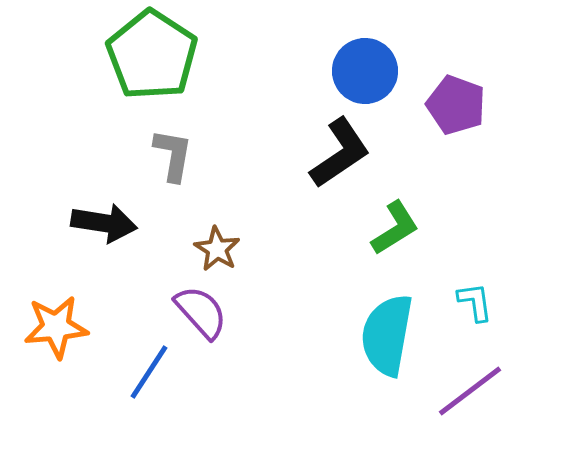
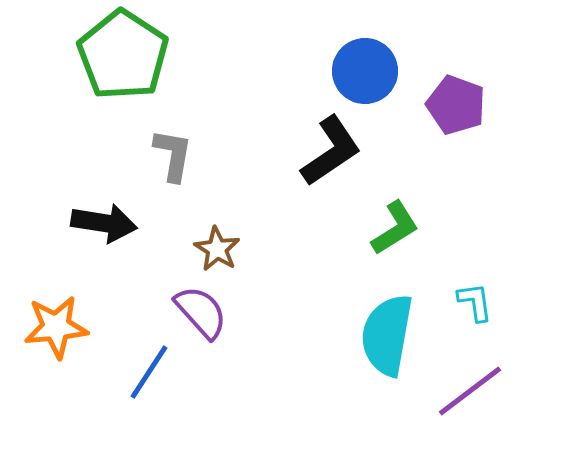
green pentagon: moved 29 px left
black L-shape: moved 9 px left, 2 px up
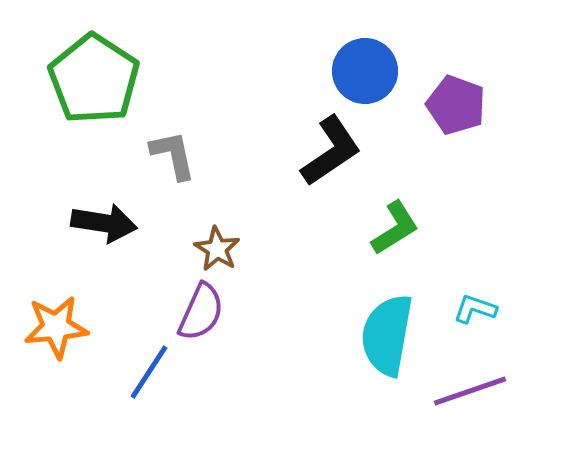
green pentagon: moved 29 px left, 24 px down
gray L-shape: rotated 22 degrees counterclockwise
cyan L-shape: moved 7 px down; rotated 63 degrees counterclockwise
purple semicircle: rotated 66 degrees clockwise
purple line: rotated 18 degrees clockwise
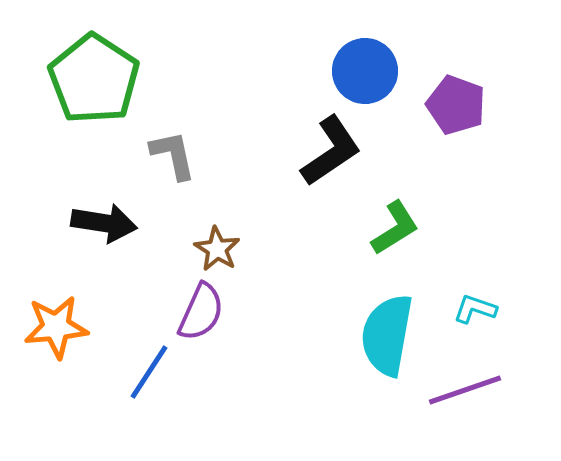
purple line: moved 5 px left, 1 px up
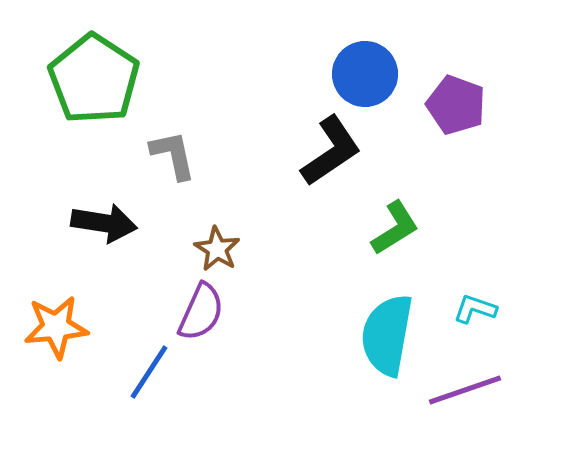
blue circle: moved 3 px down
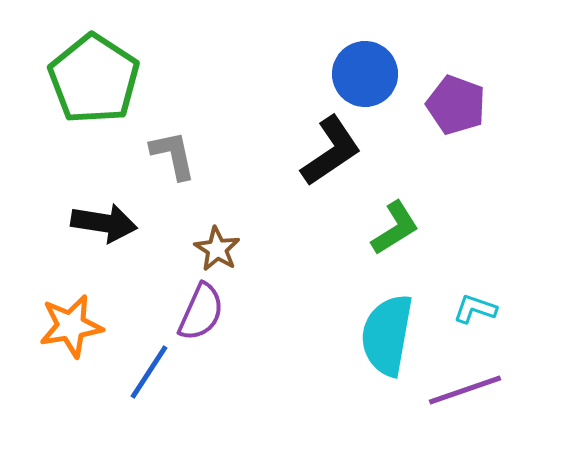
orange star: moved 15 px right, 1 px up; rotated 4 degrees counterclockwise
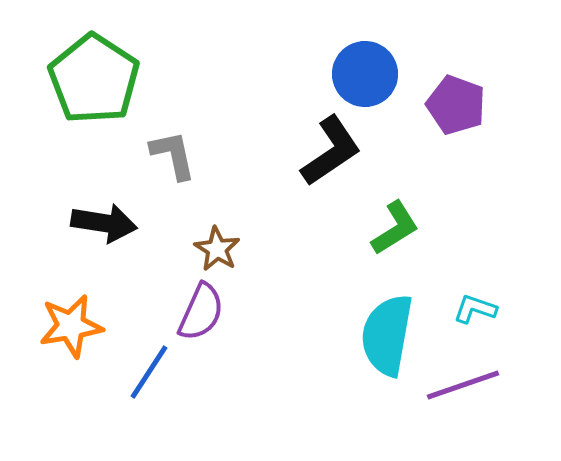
purple line: moved 2 px left, 5 px up
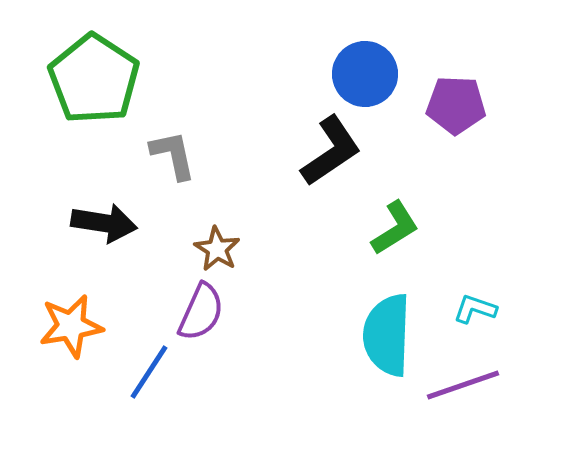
purple pentagon: rotated 18 degrees counterclockwise
cyan semicircle: rotated 8 degrees counterclockwise
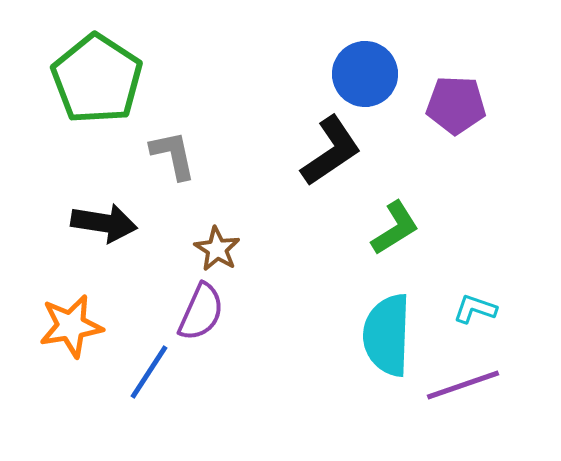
green pentagon: moved 3 px right
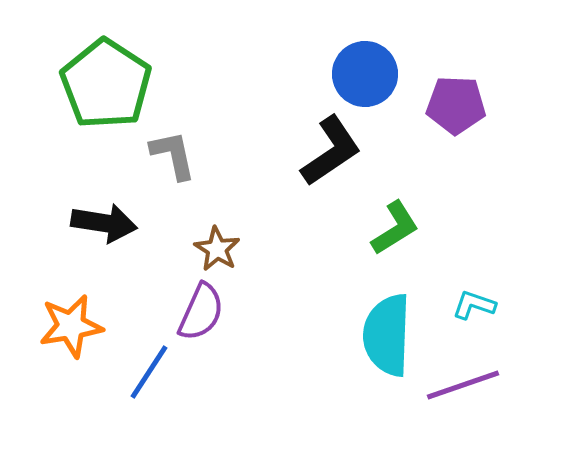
green pentagon: moved 9 px right, 5 px down
cyan L-shape: moved 1 px left, 4 px up
